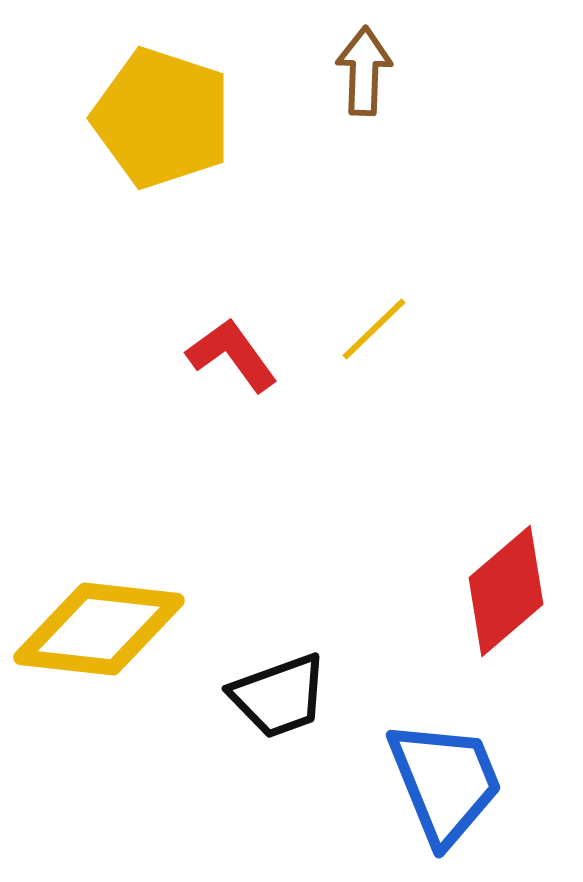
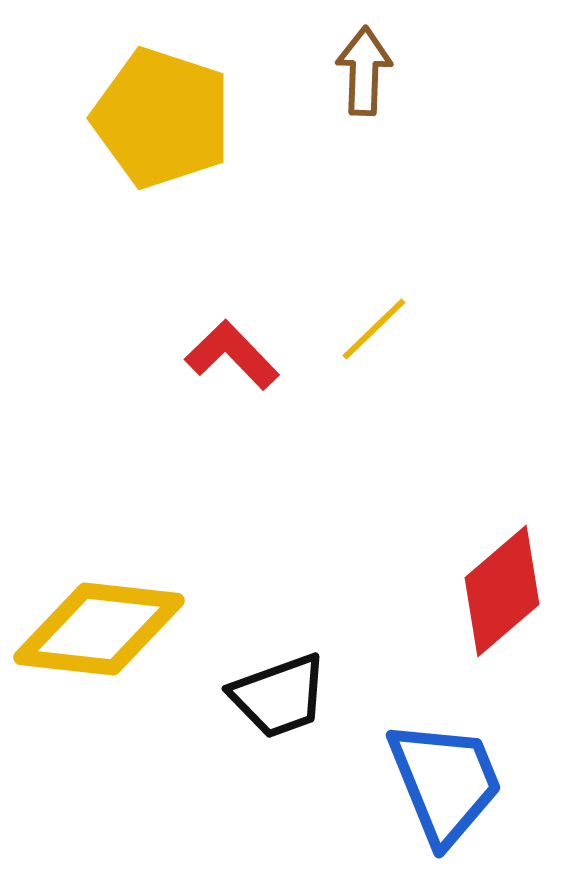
red L-shape: rotated 8 degrees counterclockwise
red diamond: moved 4 px left
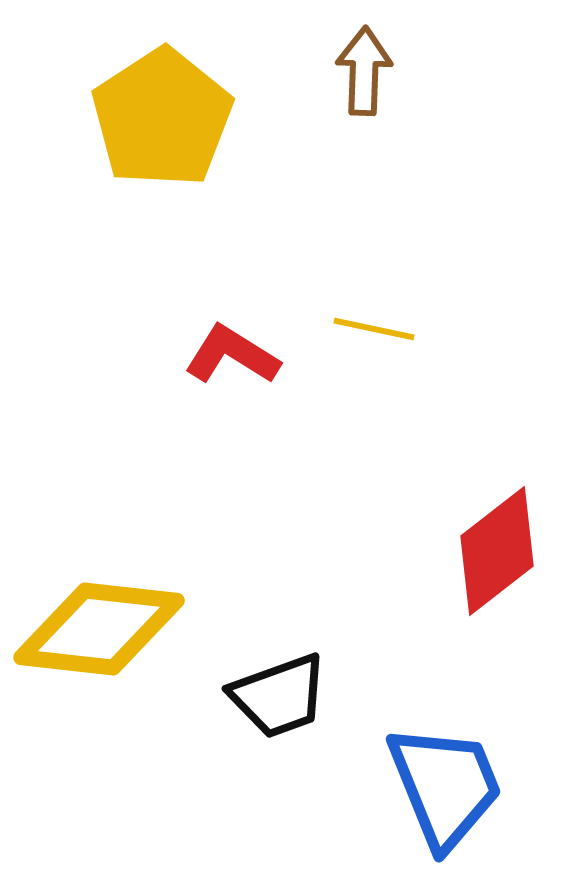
yellow pentagon: rotated 21 degrees clockwise
yellow line: rotated 56 degrees clockwise
red L-shape: rotated 14 degrees counterclockwise
red diamond: moved 5 px left, 40 px up; rotated 3 degrees clockwise
blue trapezoid: moved 4 px down
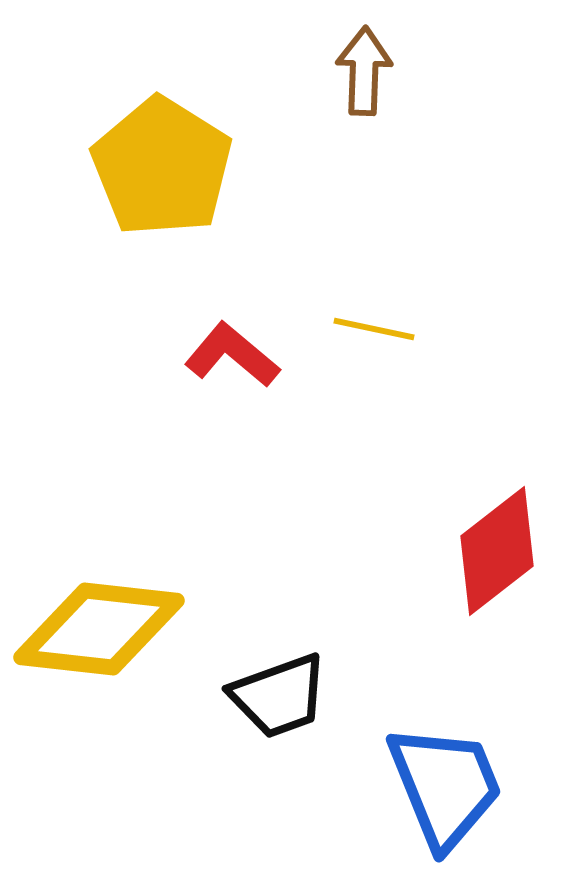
yellow pentagon: moved 49 px down; rotated 7 degrees counterclockwise
red L-shape: rotated 8 degrees clockwise
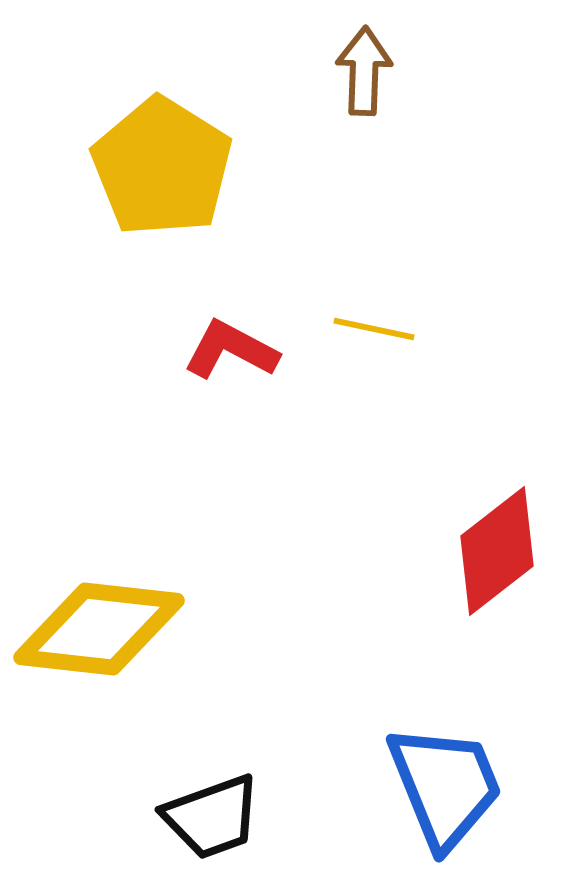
red L-shape: moved 1 px left, 5 px up; rotated 12 degrees counterclockwise
black trapezoid: moved 67 px left, 121 px down
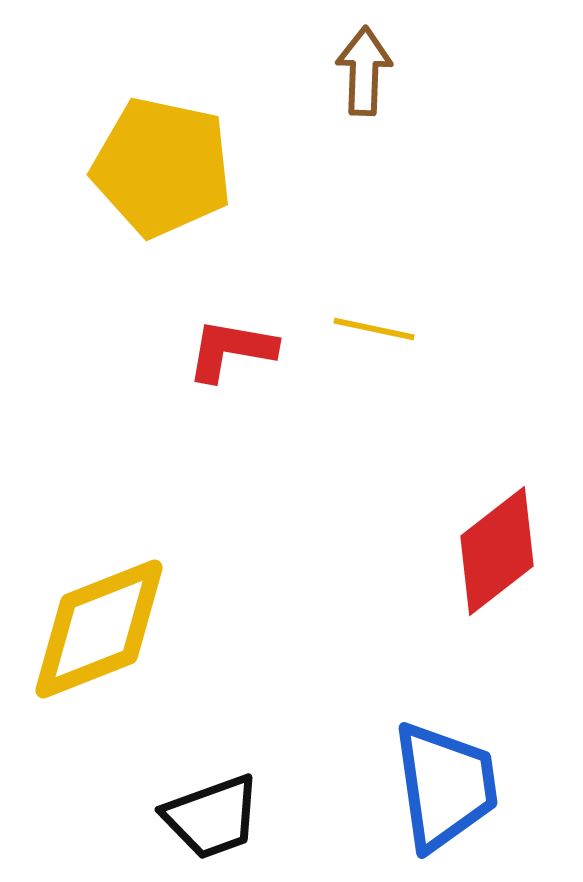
yellow pentagon: rotated 20 degrees counterclockwise
red L-shape: rotated 18 degrees counterclockwise
yellow diamond: rotated 28 degrees counterclockwise
blue trapezoid: rotated 14 degrees clockwise
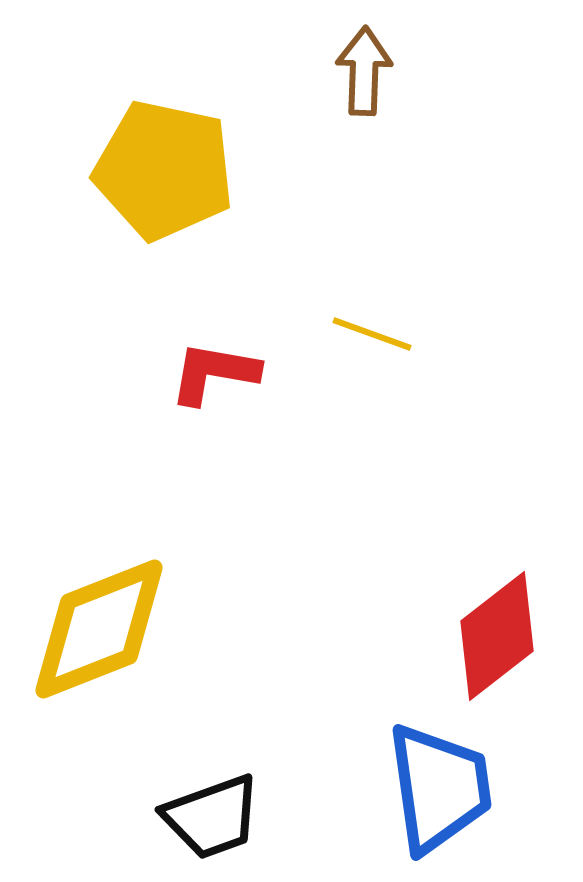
yellow pentagon: moved 2 px right, 3 px down
yellow line: moved 2 px left, 5 px down; rotated 8 degrees clockwise
red L-shape: moved 17 px left, 23 px down
red diamond: moved 85 px down
blue trapezoid: moved 6 px left, 2 px down
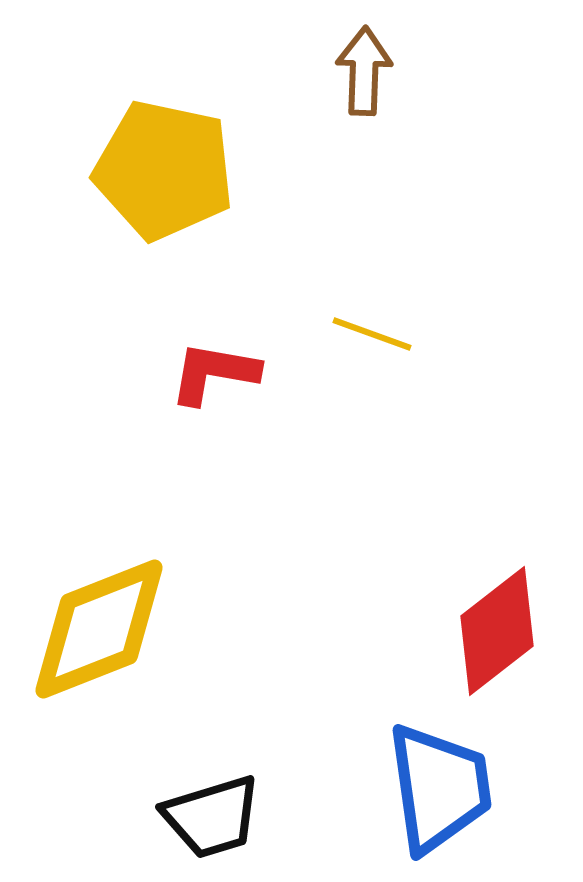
red diamond: moved 5 px up
black trapezoid: rotated 3 degrees clockwise
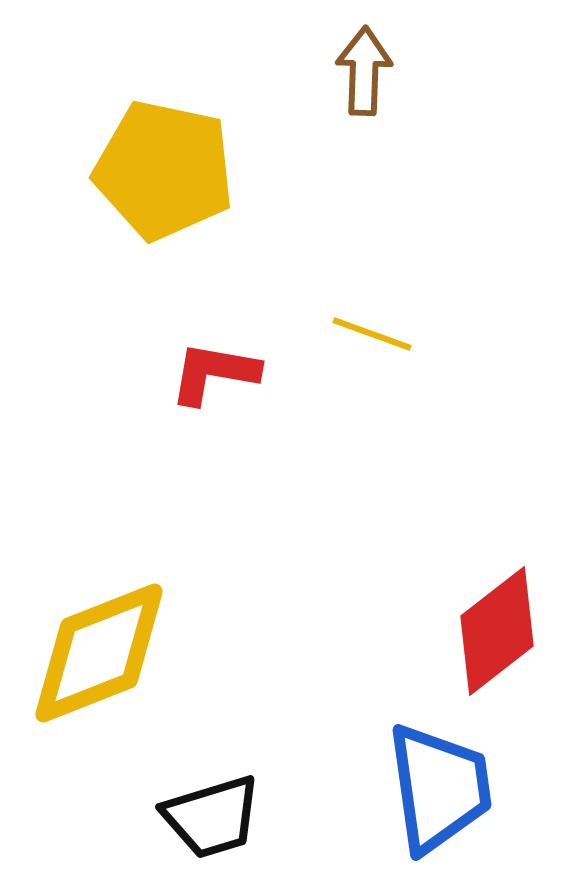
yellow diamond: moved 24 px down
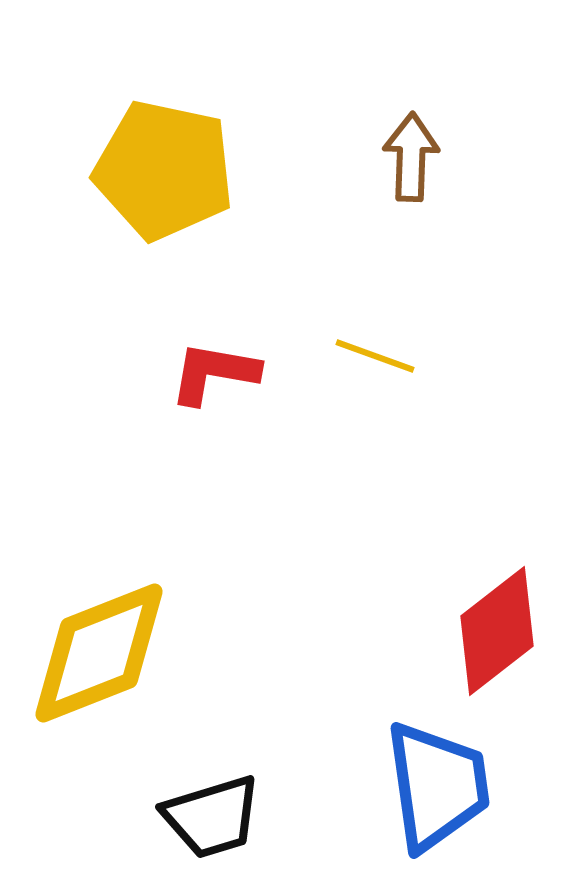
brown arrow: moved 47 px right, 86 px down
yellow line: moved 3 px right, 22 px down
blue trapezoid: moved 2 px left, 2 px up
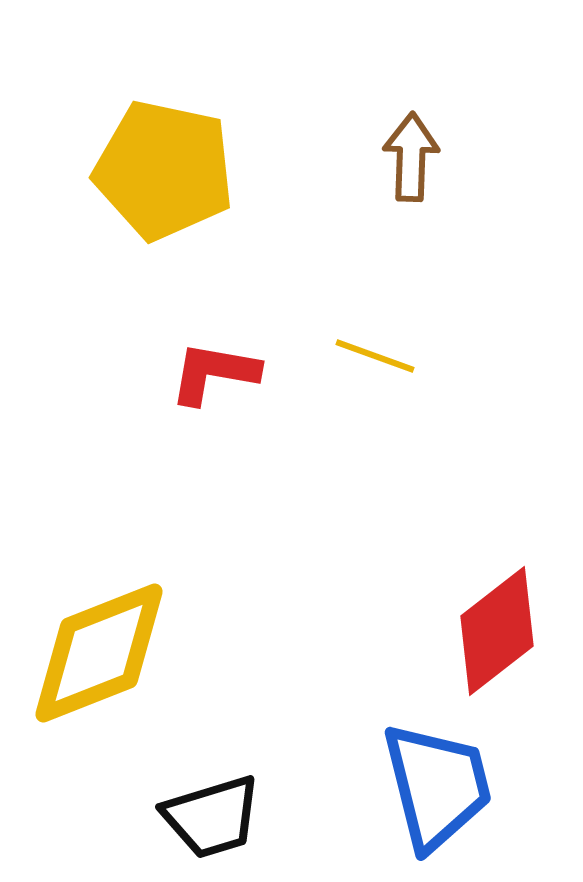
blue trapezoid: rotated 6 degrees counterclockwise
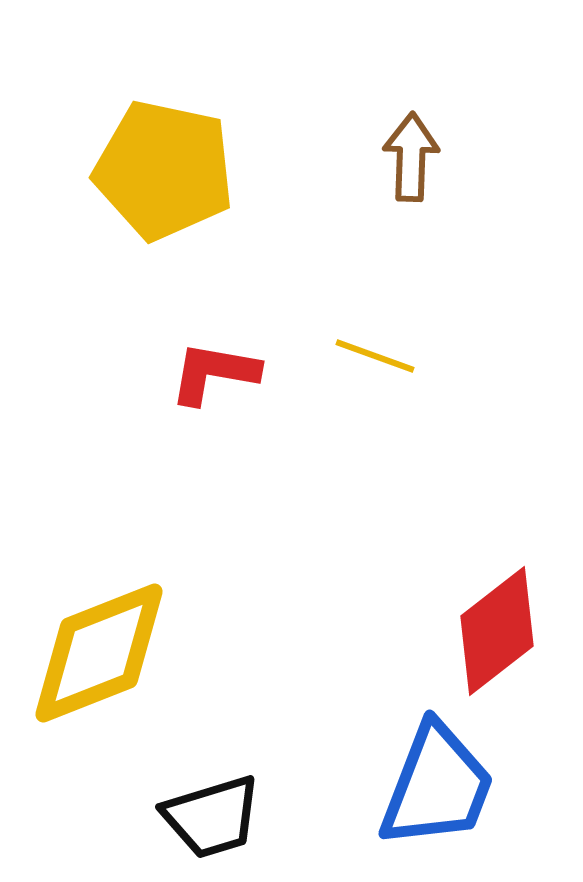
blue trapezoid: rotated 35 degrees clockwise
